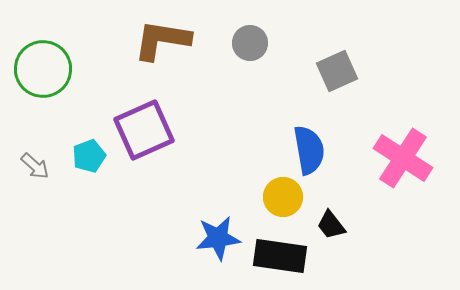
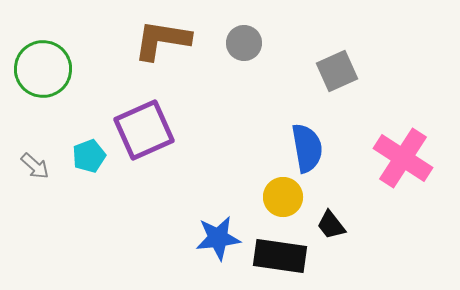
gray circle: moved 6 px left
blue semicircle: moved 2 px left, 2 px up
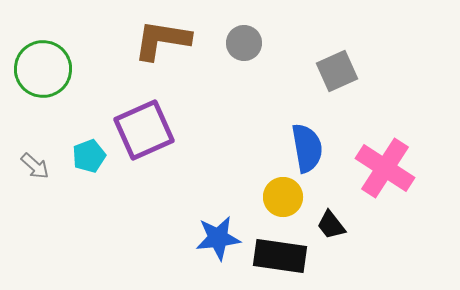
pink cross: moved 18 px left, 10 px down
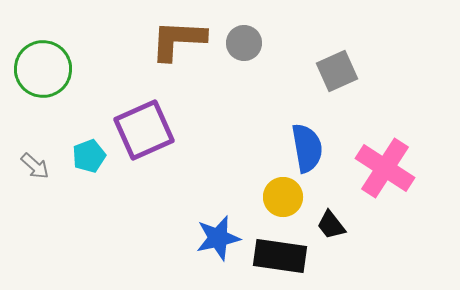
brown L-shape: moved 16 px right; rotated 6 degrees counterclockwise
blue star: rotated 6 degrees counterclockwise
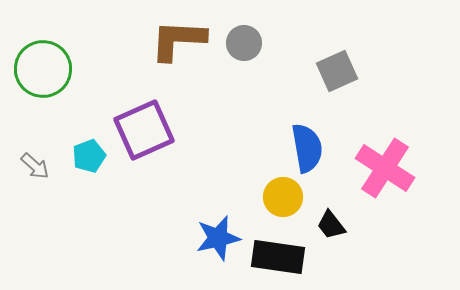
black rectangle: moved 2 px left, 1 px down
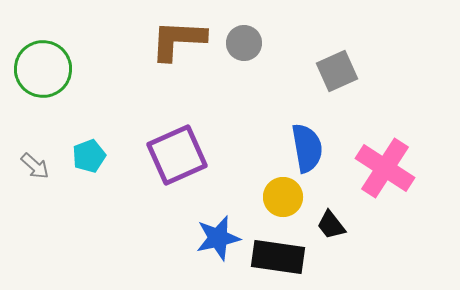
purple square: moved 33 px right, 25 px down
